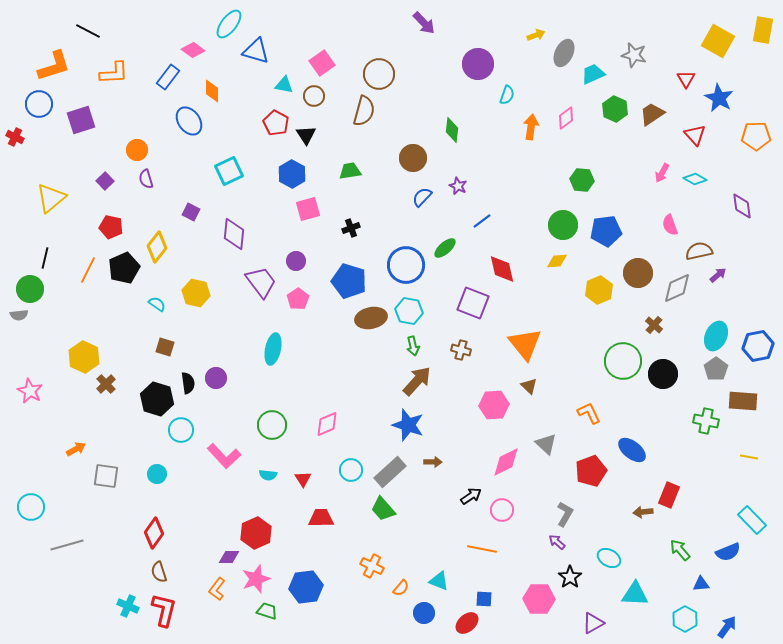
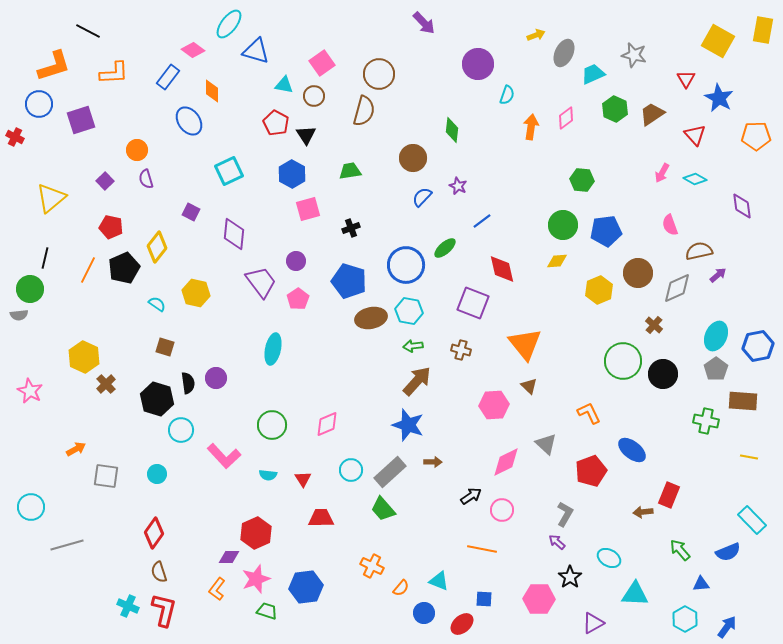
green arrow at (413, 346): rotated 96 degrees clockwise
red ellipse at (467, 623): moved 5 px left, 1 px down
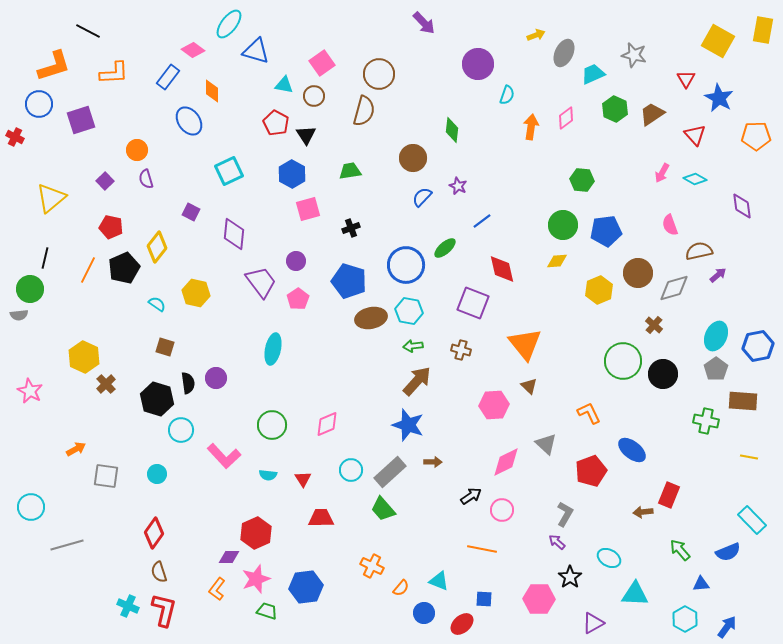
gray diamond at (677, 288): moved 3 px left; rotated 8 degrees clockwise
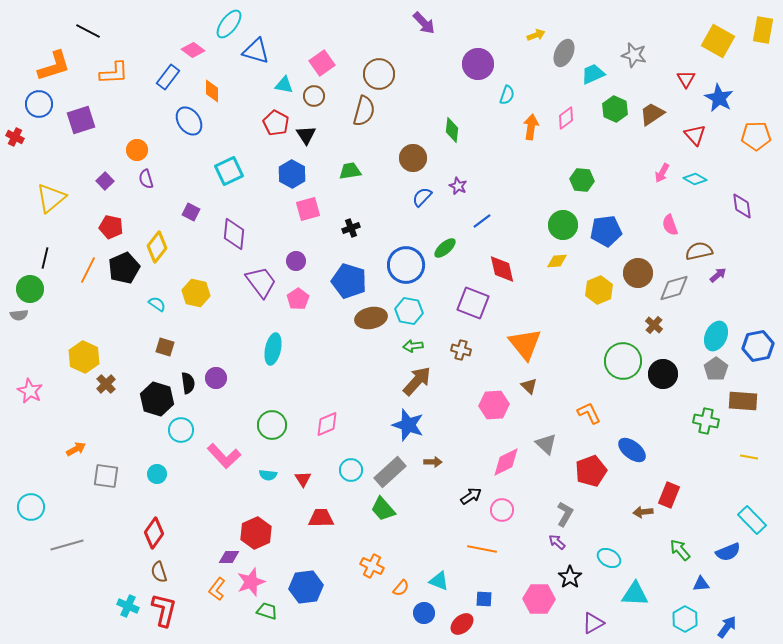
pink star at (256, 579): moved 5 px left, 3 px down
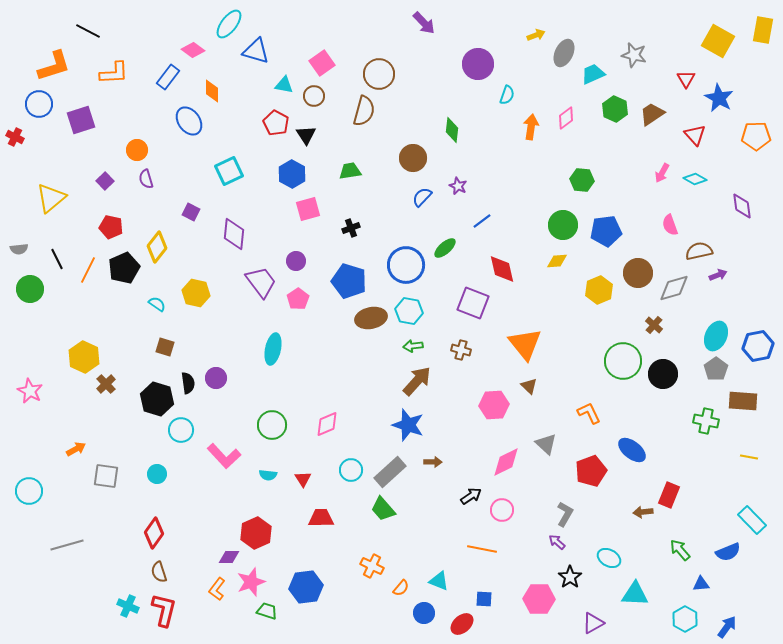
black line at (45, 258): moved 12 px right, 1 px down; rotated 40 degrees counterclockwise
purple arrow at (718, 275): rotated 18 degrees clockwise
gray semicircle at (19, 315): moved 66 px up
cyan circle at (31, 507): moved 2 px left, 16 px up
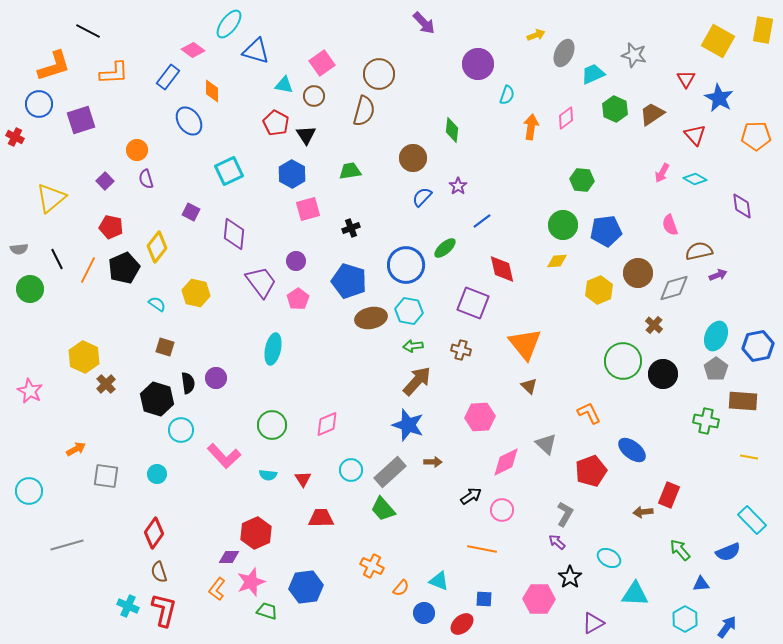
purple star at (458, 186): rotated 12 degrees clockwise
pink hexagon at (494, 405): moved 14 px left, 12 px down
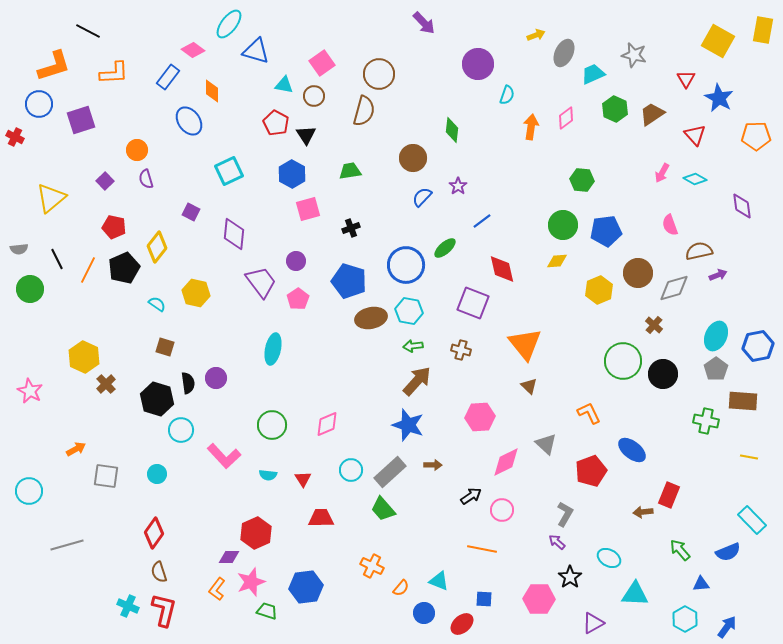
red pentagon at (111, 227): moved 3 px right
brown arrow at (433, 462): moved 3 px down
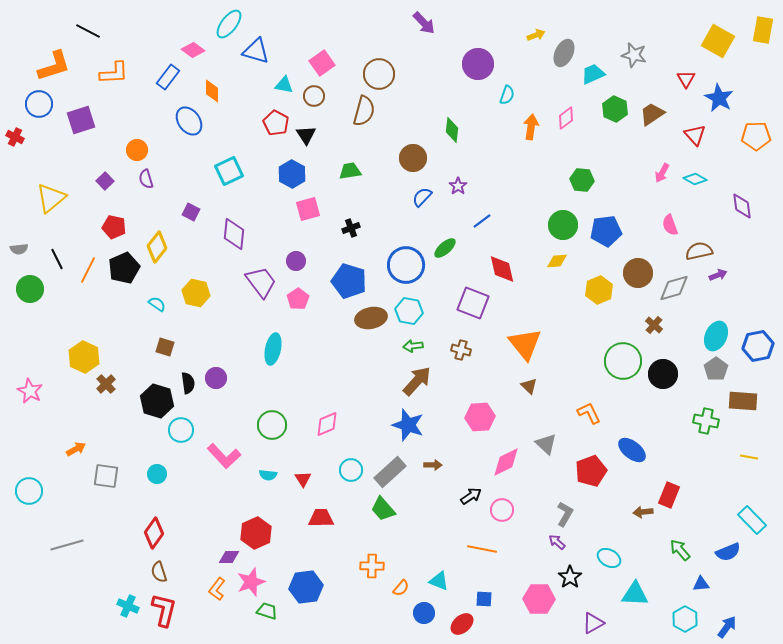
black hexagon at (157, 399): moved 2 px down
orange cross at (372, 566): rotated 25 degrees counterclockwise
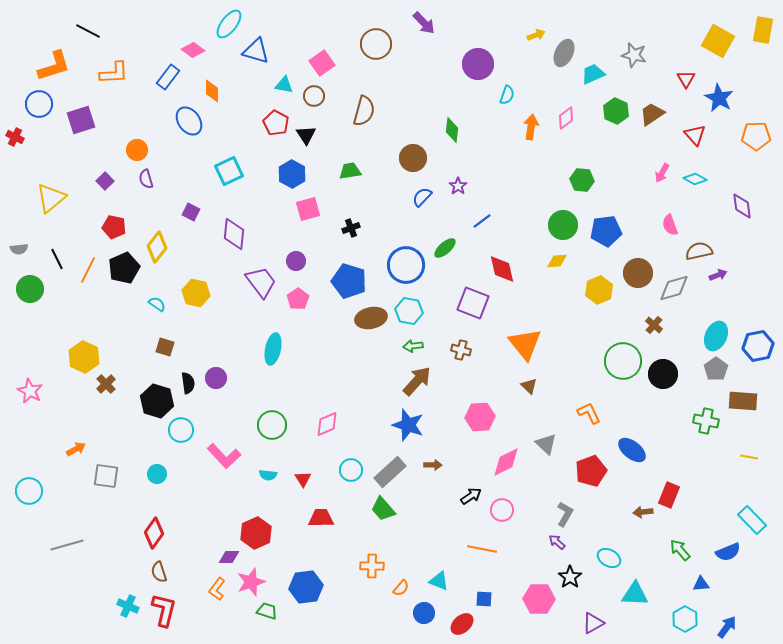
brown circle at (379, 74): moved 3 px left, 30 px up
green hexagon at (615, 109): moved 1 px right, 2 px down
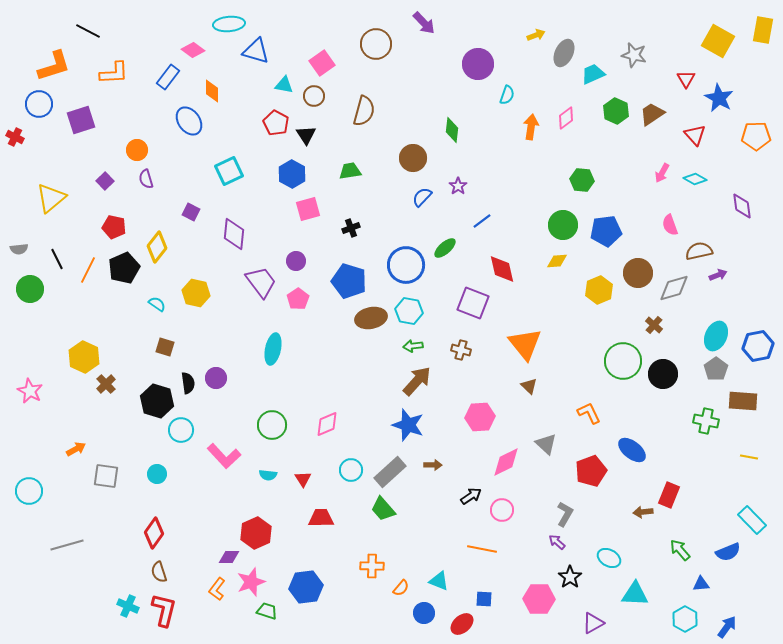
cyan ellipse at (229, 24): rotated 48 degrees clockwise
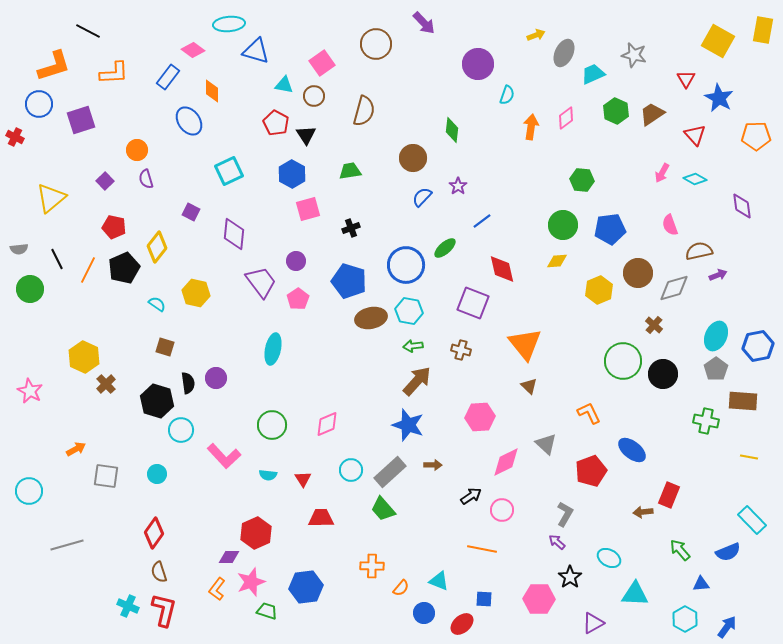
blue pentagon at (606, 231): moved 4 px right, 2 px up
